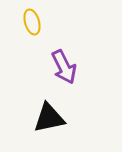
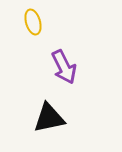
yellow ellipse: moved 1 px right
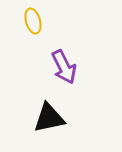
yellow ellipse: moved 1 px up
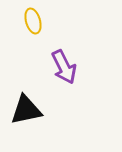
black triangle: moved 23 px left, 8 px up
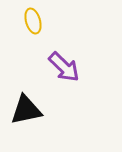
purple arrow: rotated 20 degrees counterclockwise
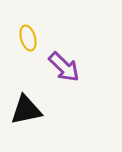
yellow ellipse: moved 5 px left, 17 px down
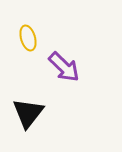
black triangle: moved 2 px right, 3 px down; rotated 40 degrees counterclockwise
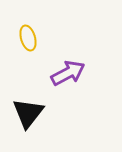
purple arrow: moved 4 px right, 6 px down; rotated 72 degrees counterclockwise
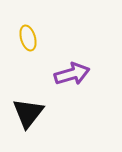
purple arrow: moved 4 px right, 1 px down; rotated 12 degrees clockwise
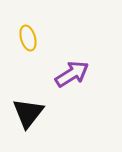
purple arrow: rotated 16 degrees counterclockwise
